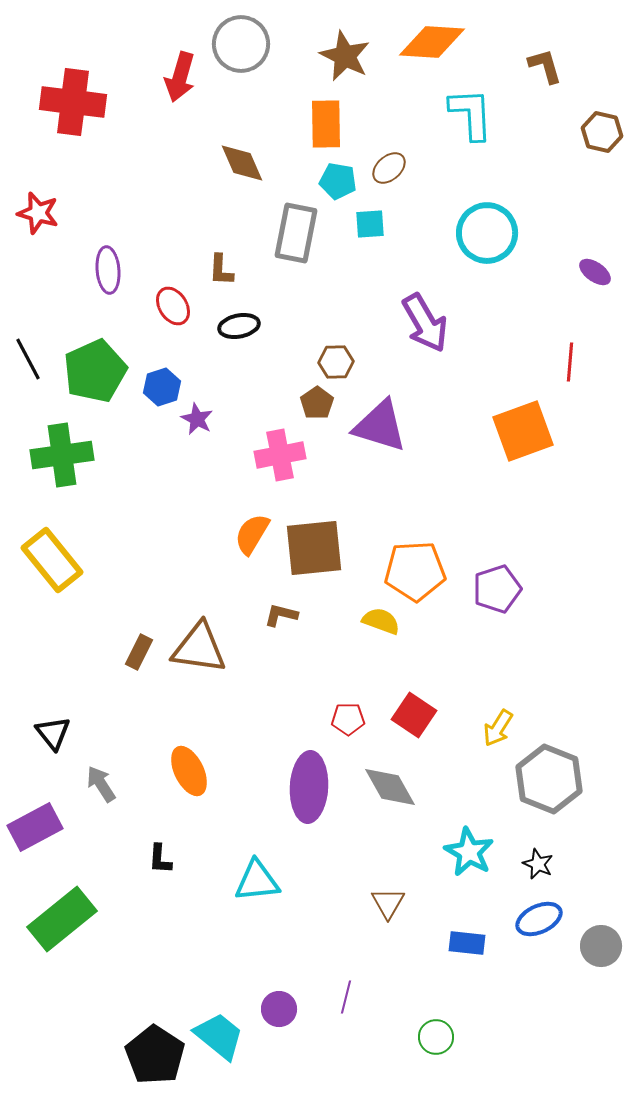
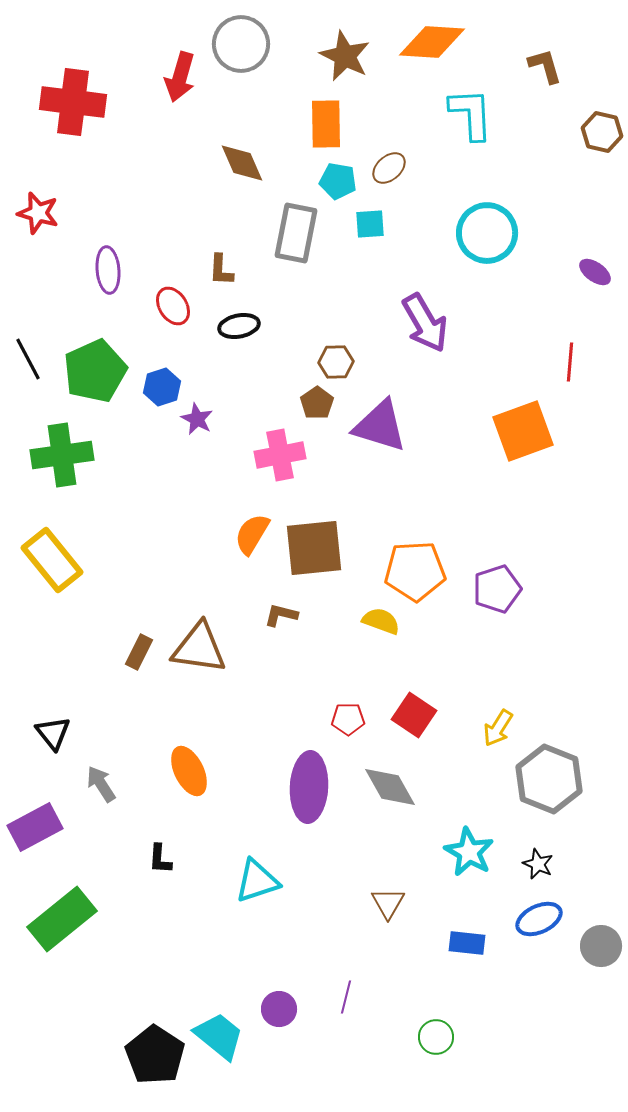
cyan triangle at (257, 881): rotated 12 degrees counterclockwise
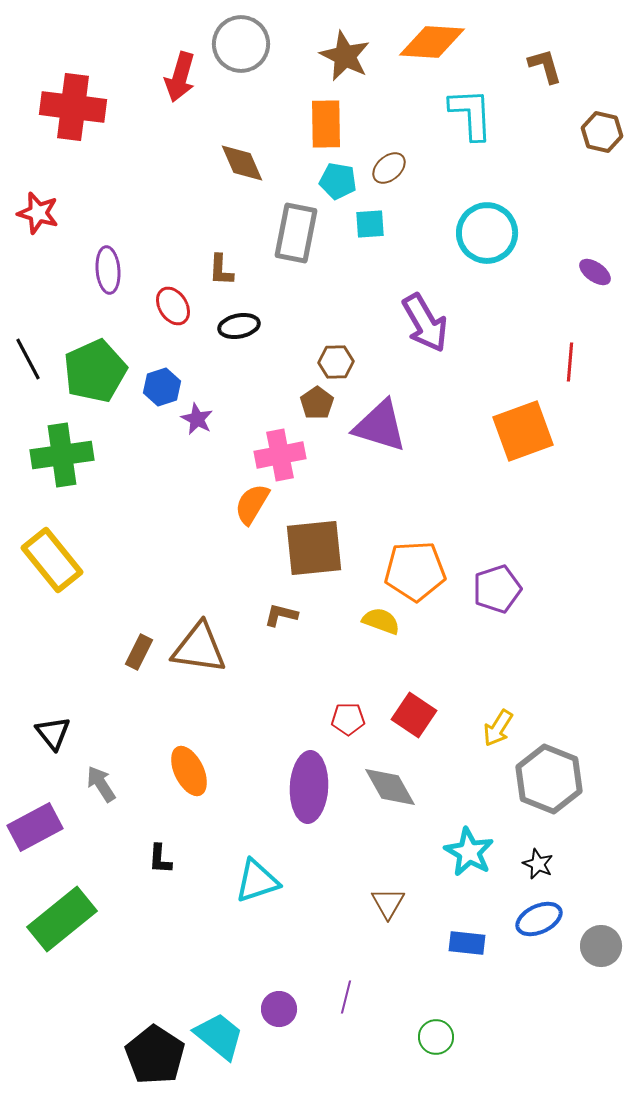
red cross at (73, 102): moved 5 px down
orange semicircle at (252, 534): moved 30 px up
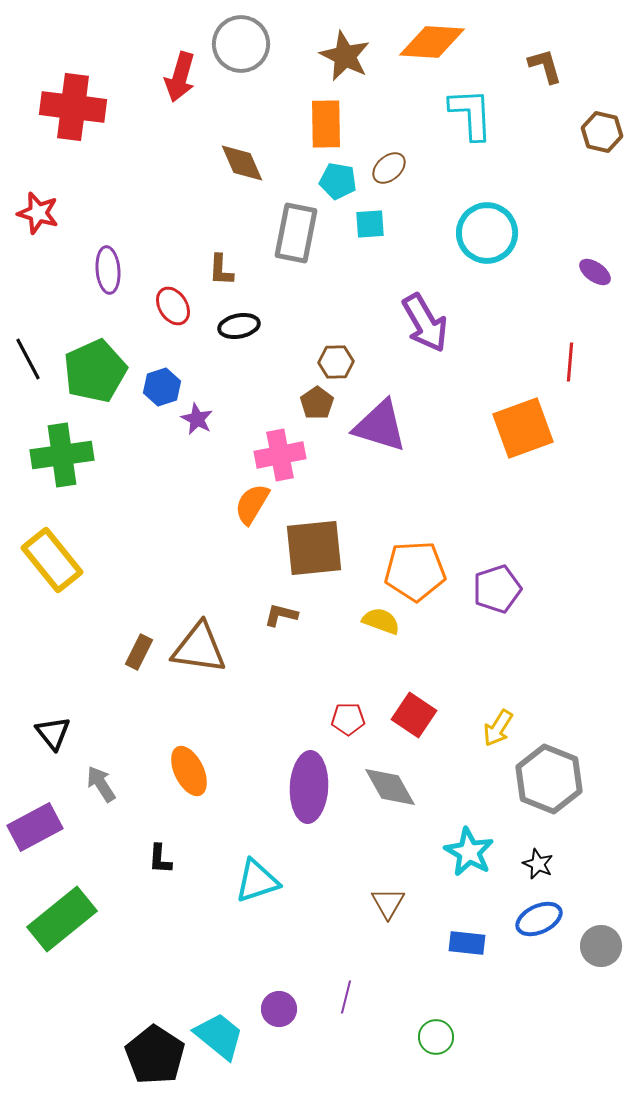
orange square at (523, 431): moved 3 px up
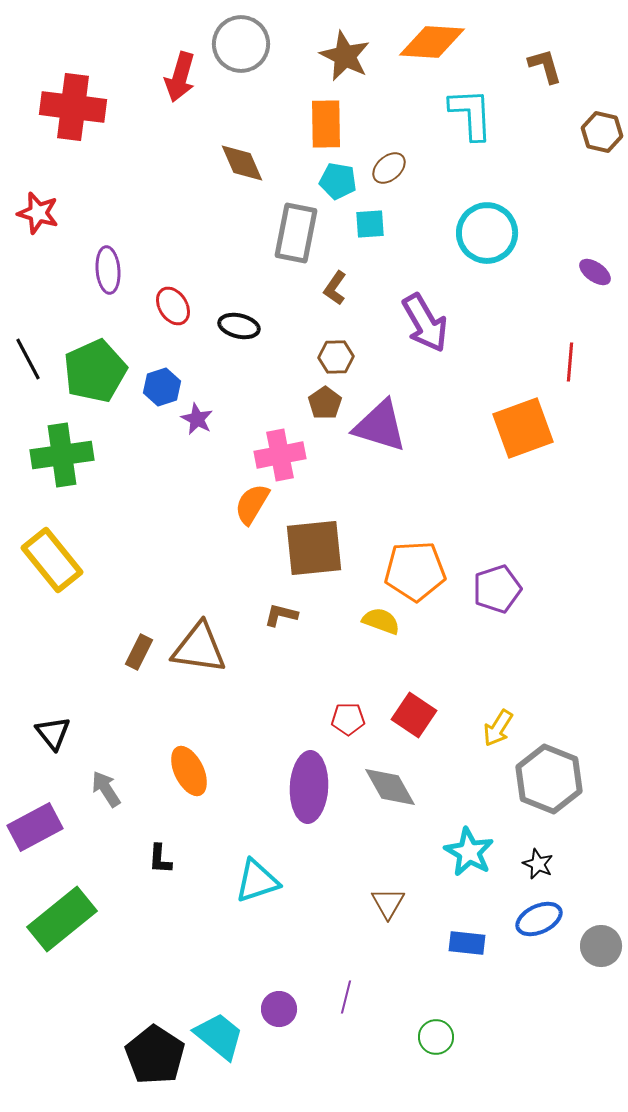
brown L-shape at (221, 270): moved 114 px right, 18 px down; rotated 32 degrees clockwise
black ellipse at (239, 326): rotated 24 degrees clockwise
brown hexagon at (336, 362): moved 5 px up
brown pentagon at (317, 403): moved 8 px right
gray arrow at (101, 784): moved 5 px right, 5 px down
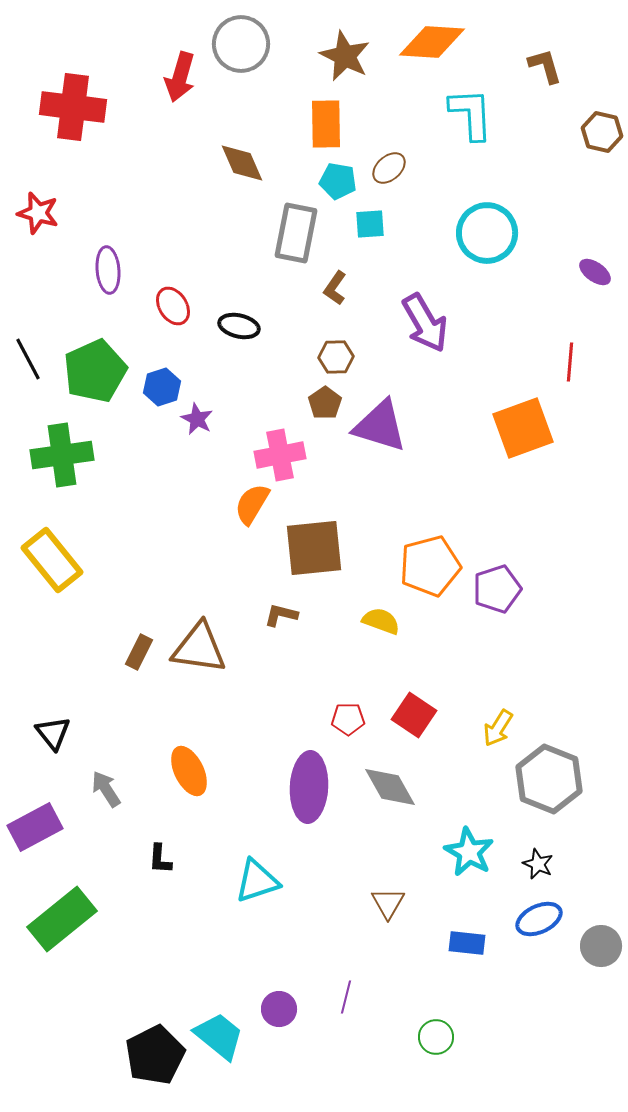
orange pentagon at (415, 571): moved 15 px right, 5 px up; rotated 12 degrees counterclockwise
black pentagon at (155, 1055): rotated 12 degrees clockwise
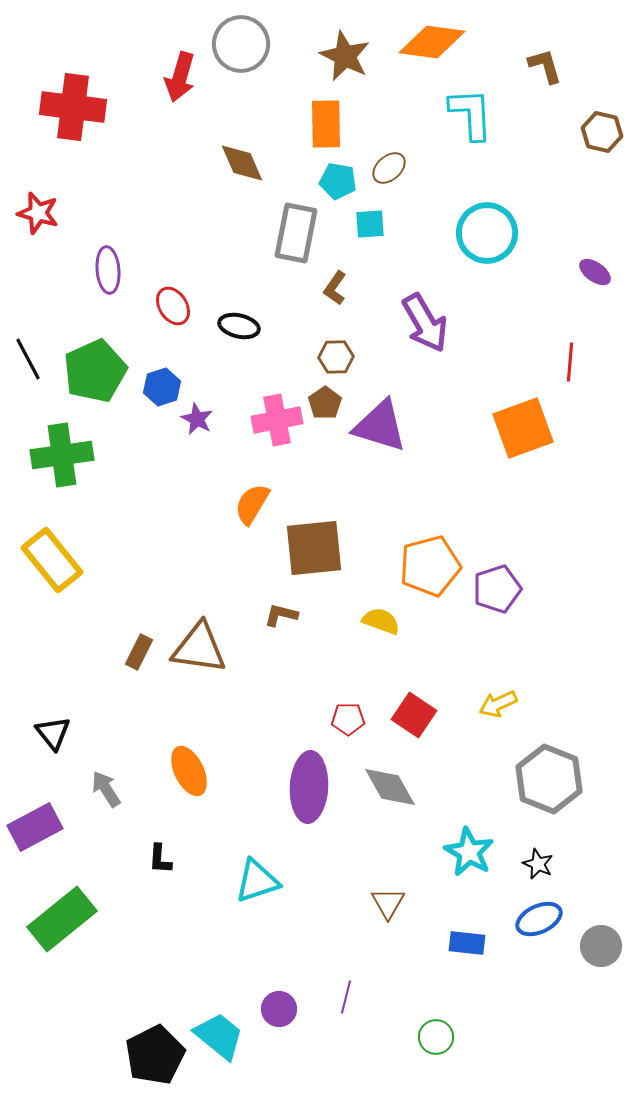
orange diamond at (432, 42): rotated 4 degrees clockwise
pink cross at (280, 455): moved 3 px left, 35 px up
yellow arrow at (498, 728): moved 24 px up; rotated 33 degrees clockwise
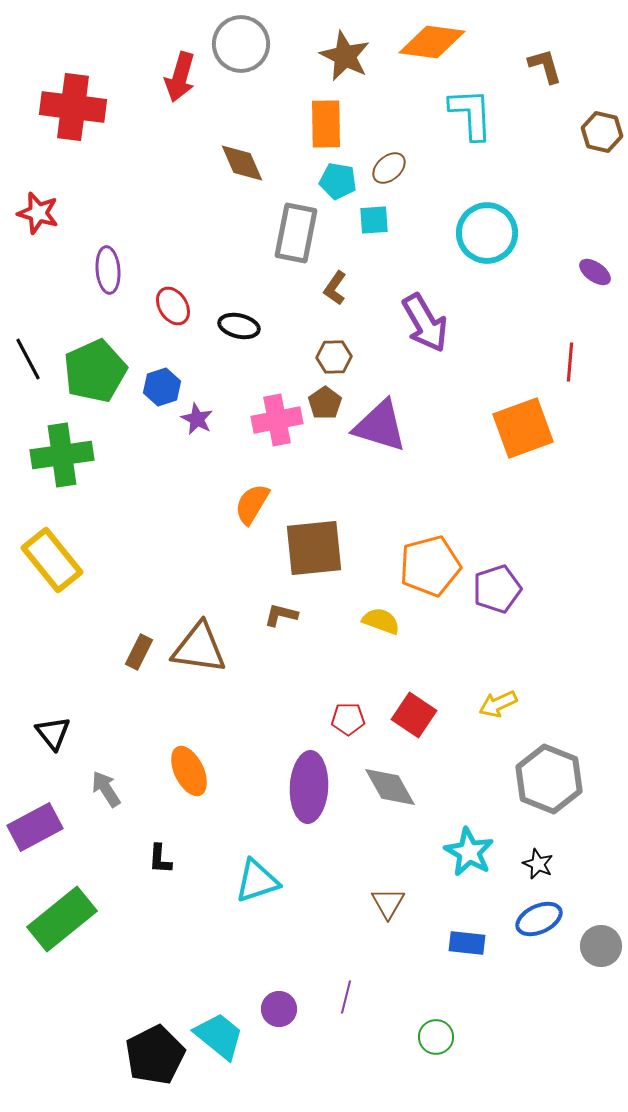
cyan square at (370, 224): moved 4 px right, 4 px up
brown hexagon at (336, 357): moved 2 px left
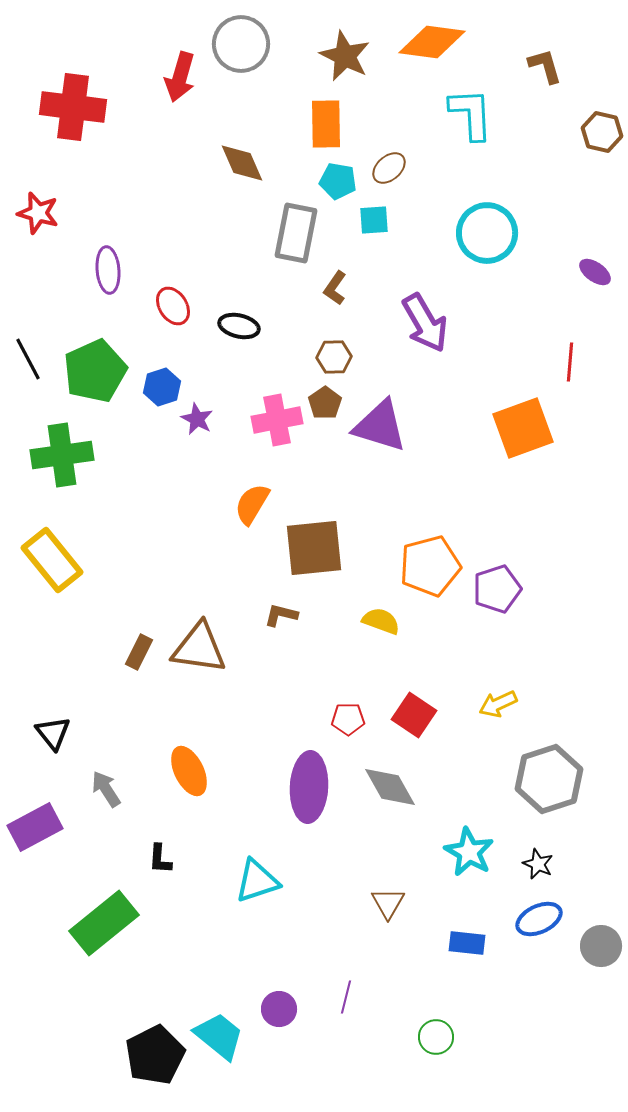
gray hexagon at (549, 779): rotated 20 degrees clockwise
green rectangle at (62, 919): moved 42 px right, 4 px down
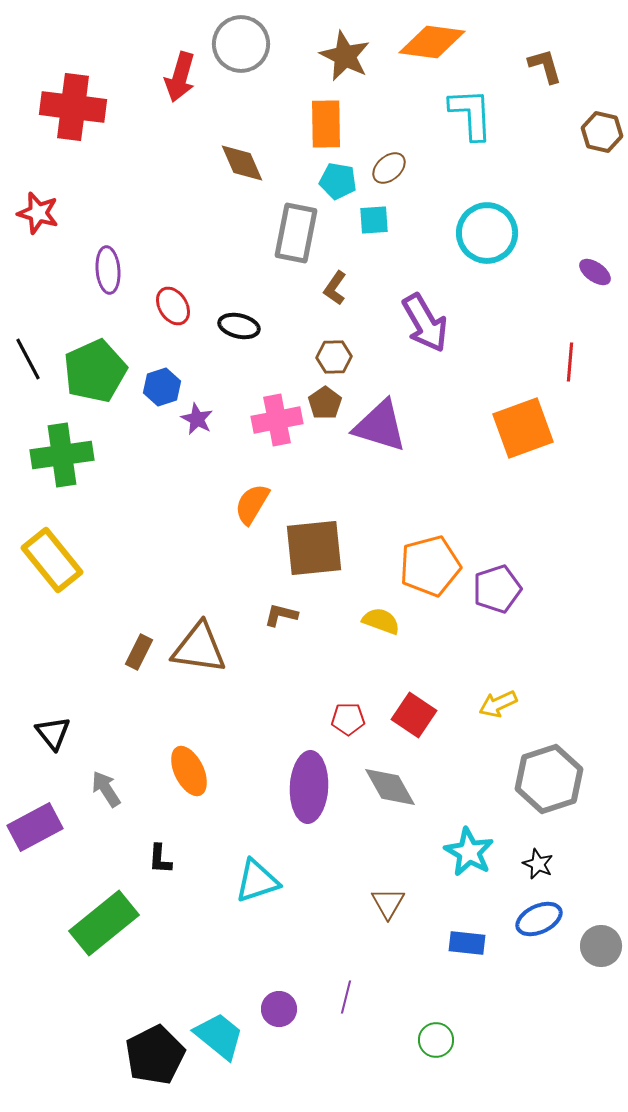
green circle at (436, 1037): moved 3 px down
